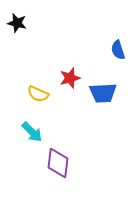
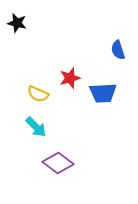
cyan arrow: moved 4 px right, 5 px up
purple diamond: rotated 60 degrees counterclockwise
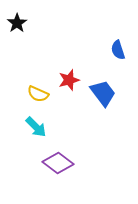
black star: rotated 24 degrees clockwise
red star: moved 1 px left, 2 px down
blue trapezoid: rotated 124 degrees counterclockwise
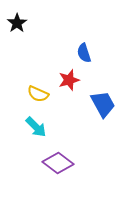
blue semicircle: moved 34 px left, 3 px down
blue trapezoid: moved 11 px down; rotated 8 degrees clockwise
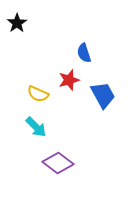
blue trapezoid: moved 9 px up
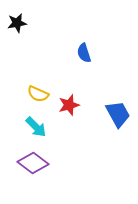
black star: rotated 24 degrees clockwise
red star: moved 25 px down
blue trapezoid: moved 15 px right, 19 px down
purple diamond: moved 25 px left
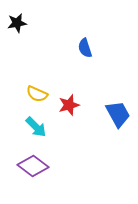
blue semicircle: moved 1 px right, 5 px up
yellow semicircle: moved 1 px left
purple diamond: moved 3 px down
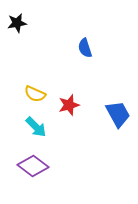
yellow semicircle: moved 2 px left
